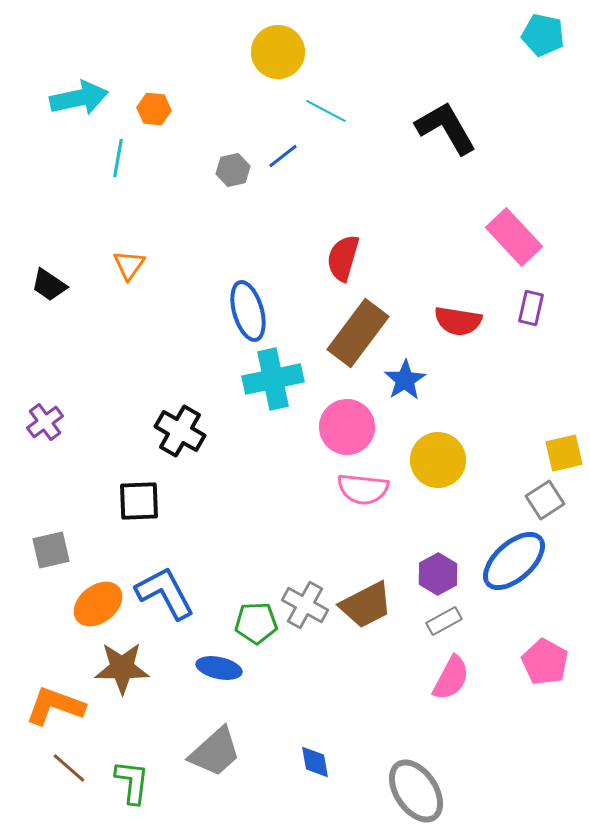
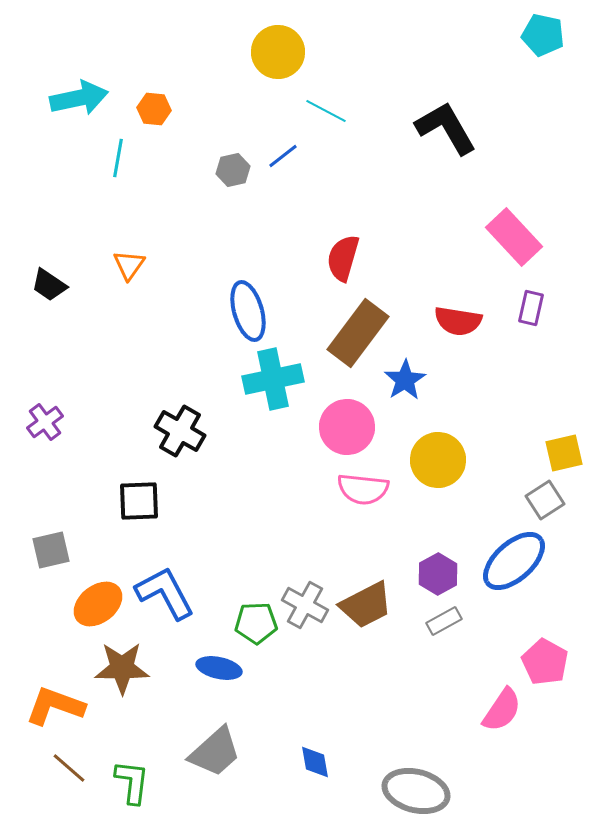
pink semicircle at (451, 678): moved 51 px right, 32 px down; rotated 6 degrees clockwise
gray ellipse at (416, 791): rotated 42 degrees counterclockwise
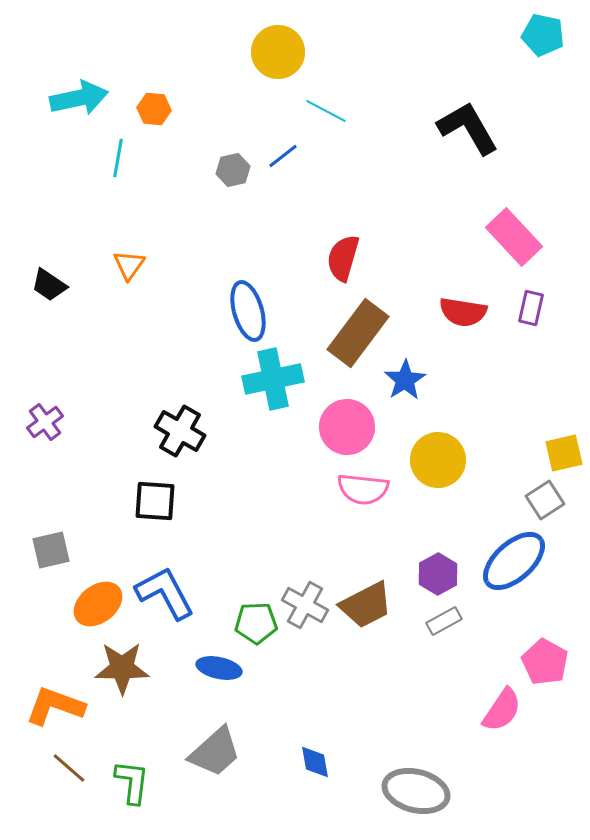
black L-shape at (446, 128): moved 22 px right
red semicircle at (458, 321): moved 5 px right, 9 px up
black square at (139, 501): moved 16 px right; rotated 6 degrees clockwise
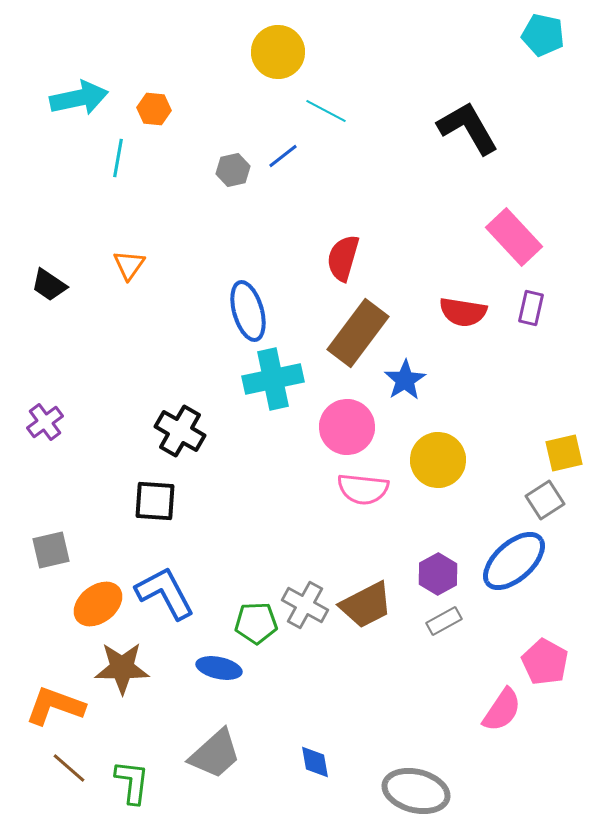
gray trapezoid at (215, 752): moved 2 px down
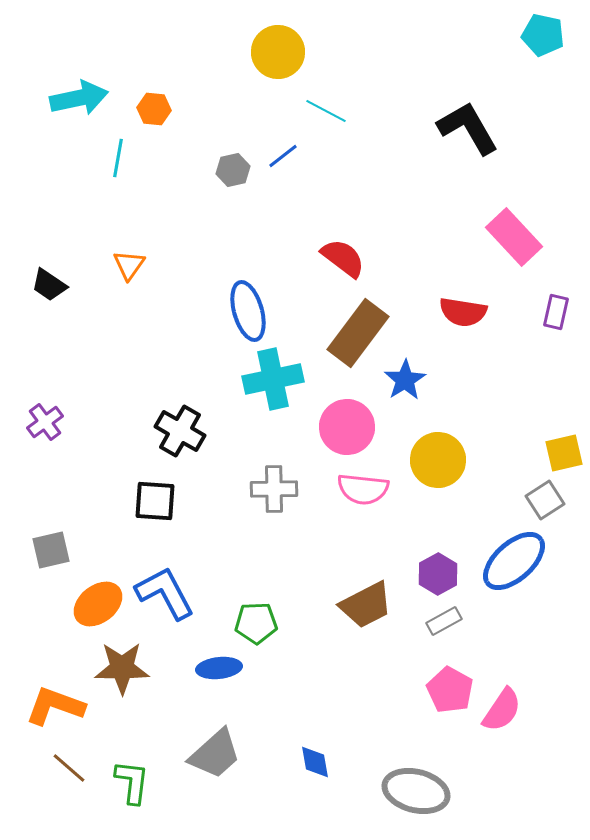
red semicircle at (343, 258): rotated 111 degrees clockwise
purple rectangle at (531, 308): moved 25 px right, 4 px down
gray cross at (305, 605): moved 31 px left, 116 px up; rotated 30 degrees counterclockwise
pink pentagon at (545, 662): moved 95 px left, 28 px down
blue ellipse at (219, 668): rotated 18 degrees counterclockwise
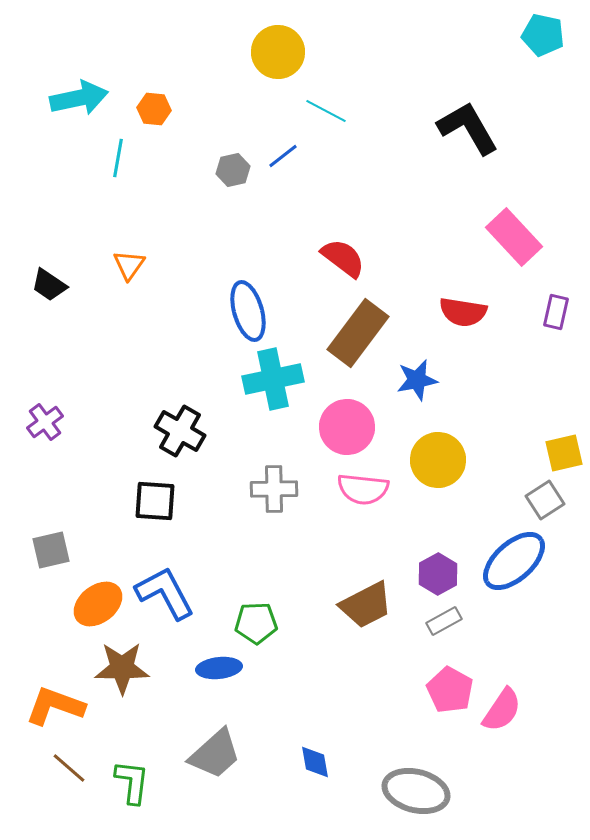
blue star at (405, 380): moved 12 px right; rotated 21 degrees clockwise
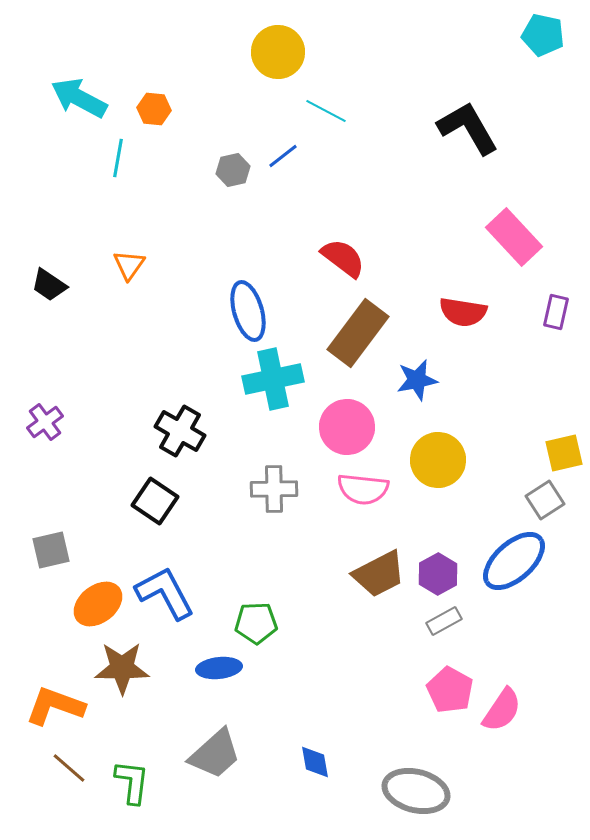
cyan arrow at (79, 98): rotated 140 degrees counterclockwise
black square at (155, 501): rotated 30 degrees clockwise
brown trapezoid at (366, 605): moved 13 px right, 31 px up
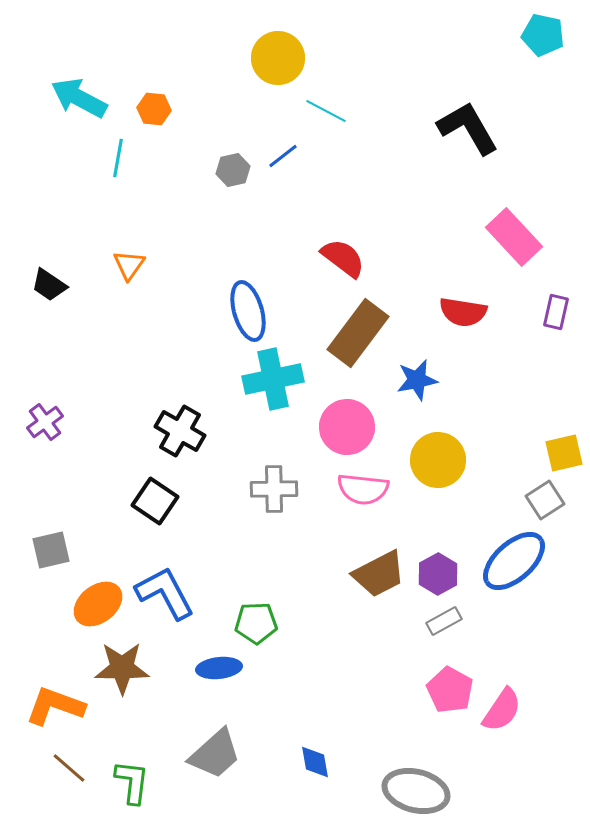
yellow circle at (278, 52): moved 6 px down
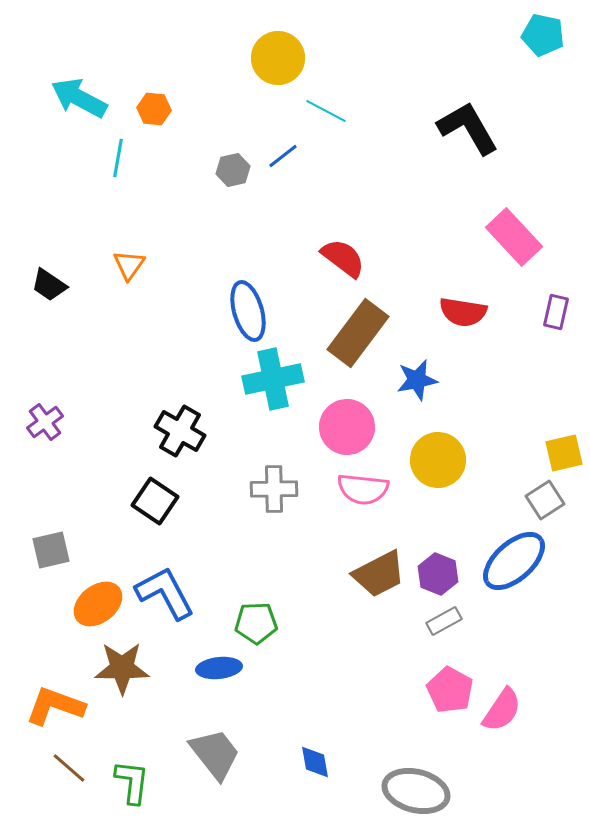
purple hexagon at (438, 574): rotated 9 degrees counterclockwise
gray trapezoid at (215, 754): rotated 86 degrees counterclockwise
